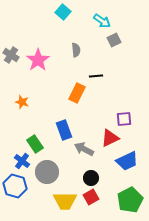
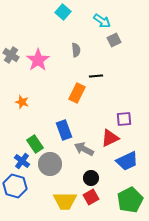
gray circle: moved 3 px right, 8 px up
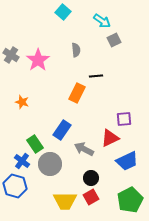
blue rectangle: moved 2 px left; rotated 54 degrees clockwise
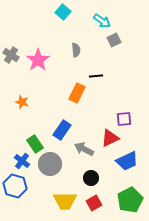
red square: moved 3 px right, 6 px down
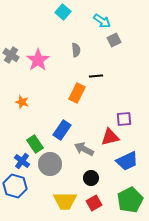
red triangle: moved 1 px up; rotated 12 degrees clockwise
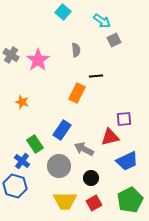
gray circle: moved 9 px right, 2 px down
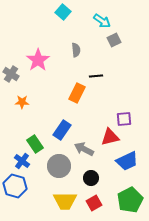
gray cross: moved 19 px down
orange star: rotated 16 degrees counterclockwise
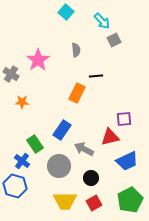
cyan square: moved 3 px right
cyan arrow: rotated 12 degrees clockwise
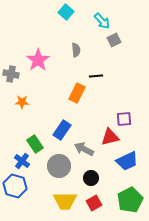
gray cross: rotated 21 degrees counterclockwise
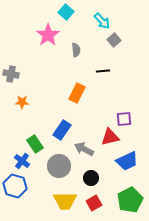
gray square: rotated 16 degrees counterclockwise
pink star: moved 10 px right, 25 px up
black line: moved 7 px right, 5 px up
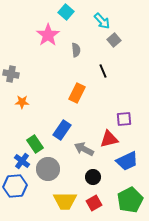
black line: rotated 72 degrees clockwise
red triangle: moved 1 px left, 2 px down
gray circle: moved 11 px left, 3 px down
black circle: moved 2 px right, 1 px up
blue hexagon: rotated 20 degrees counterclockwise
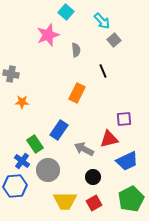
pink star: rotated 15 degrees clockwise
blue rectangle: moved 3 px left
gray circle: moved 1 px down
green pentagon: moved 1 px right, 1 px up
